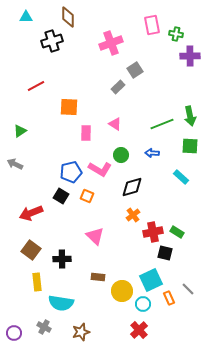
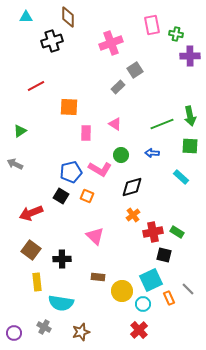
black square at (165, 253): moved 1 px left, 2 px down
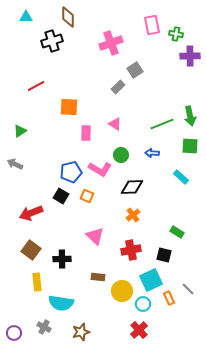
black diamond at (132, 187): rotated 15 degrees clockwise
red cross at (153, 232): moved 22 px left, 18 px down
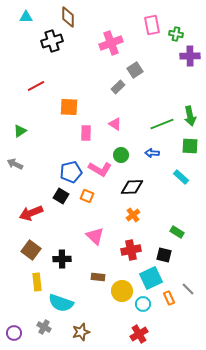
cyan square at (151, 280): moved 2 px up
cyan semicircle at (61, 303): rotated 10 degrees clockwise
red cross at (139, 330): moved 4 px down; rotated 12 degrees clockwise
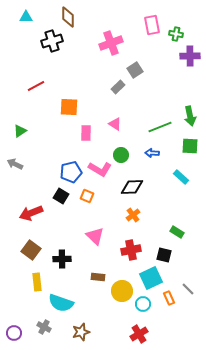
green line at (162, 124): moved 2 px left, 3 px down
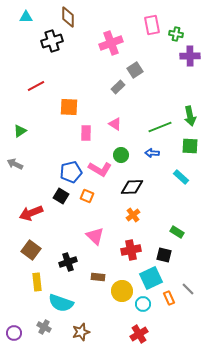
black cross at (62, 259): moved 6 px right, 3 px down; rotated 18 degrees counterclockwise
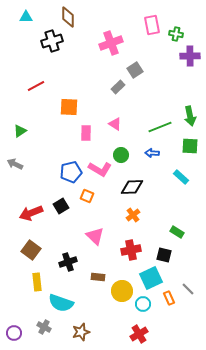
black square at (61, 196): moved 10 px down; rotated 28 degrees clockwise
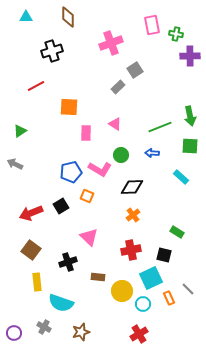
black cross at (52, 41): moved 10 px down
pink triangle at (95, 236): moved 6 px left, 1 px down
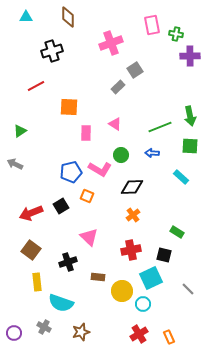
orange rectangle at (169, 298): moved 39 px down
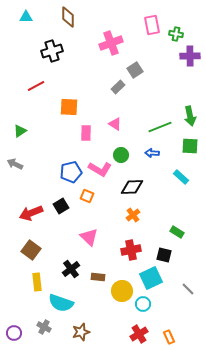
black cross at (68, 262): moved 3 px right, 7 px down; rotated 18 degrees counterclockwise
